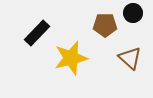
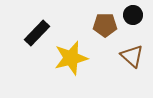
black circle: moved 2 px down
brown triangle: moved 2 px right, 2 px up
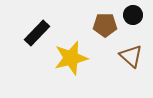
brown triangle: moved 1 px left
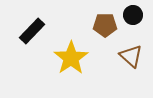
black rectangle: moved 5 px left, 2 px up
yellow star: rotated 20 degrees counterclockwise
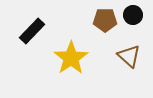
brown pentagon: moved 5 px up
brown triangle: moved 2 px left
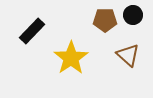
brown triangle: moved 1 px left, 1 px up
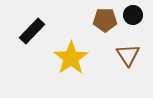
brown triangle: rotated 15 degrees clockwise
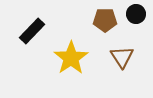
black circle: moved 3 px right, 1 px up
brown triangle: moved 6 px left, 2 px down
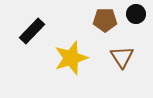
yellow star: rotated 16 degrees clockwise
